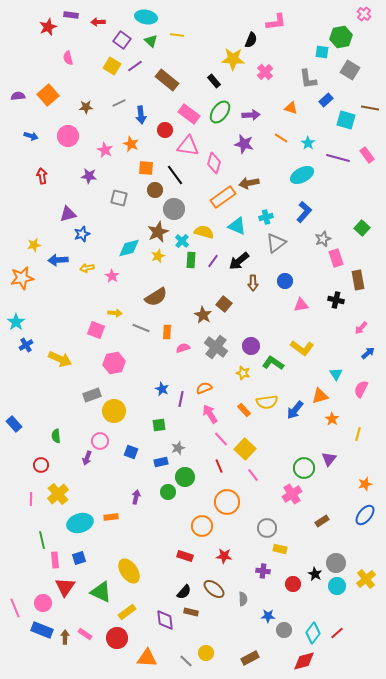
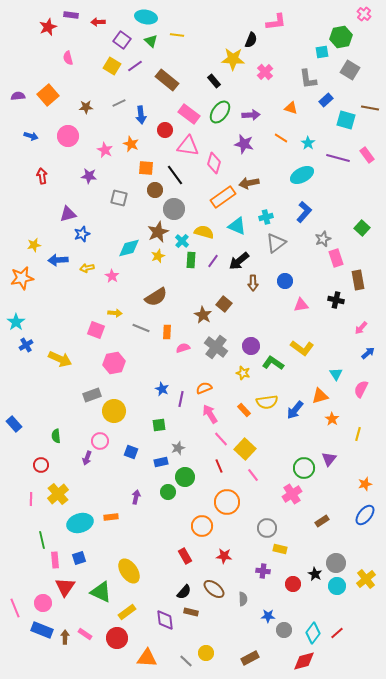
cyan square at (322, 52): rotated 16 degrees counterclockwise
red rectangle at (185, 556): rotated 42 degrees clockwise
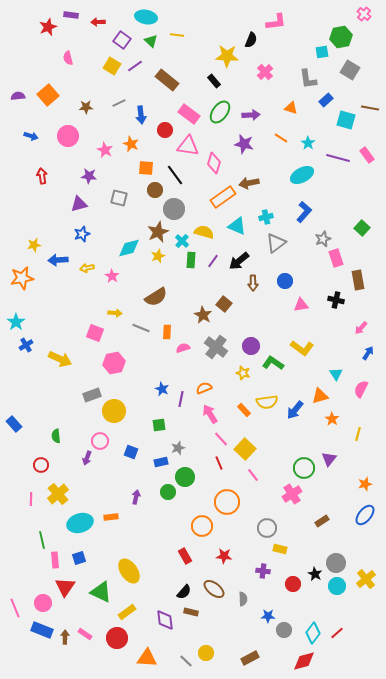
yellow star at (233, 59): moved 6 px left, 3 px up
purple triangle at (68, 214): moved 11 px right, 10 px up
pink square at (96, 330): moved 1 px left, 3 px down
blue arrow at (368, 353): rotated 16 degrees counterclockwise
red line at (219, 466): moved 3 px up
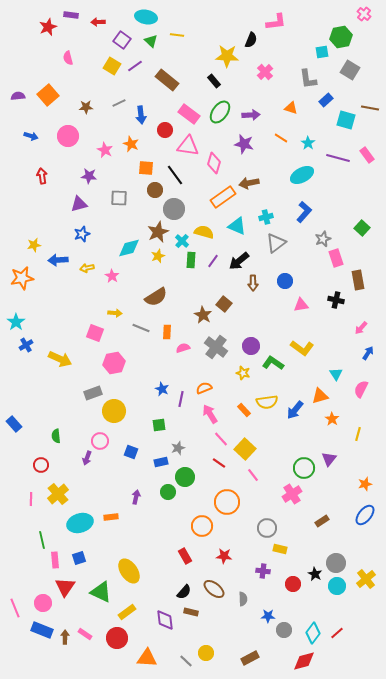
gray square at (119, 198): rotated 12 degrees counterclockwise
gray rectangle at (92, 395): moved 1 px right, 2 px up
red line at (219, 463): rotated 32 degrees counterclockwise
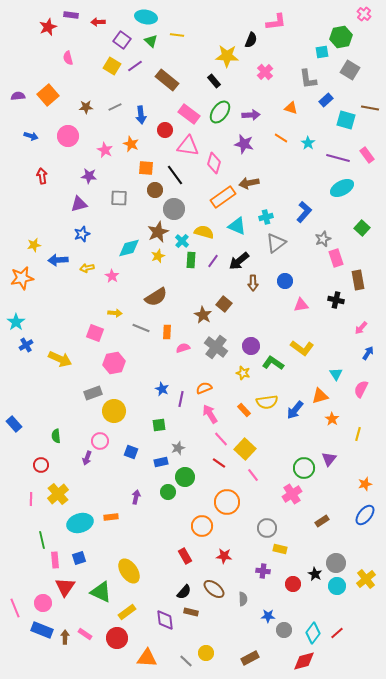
gray line at (119, 103): moved 4 px left, 4 px down
cyan ellipse at (302, 175): moved 40 px right, 13 px down
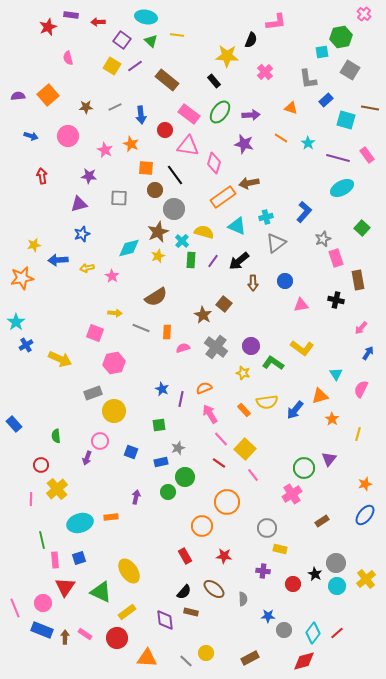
yellow cross at (58, 494): moved 1 px left, 5 px up
